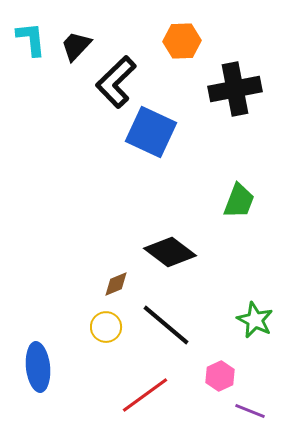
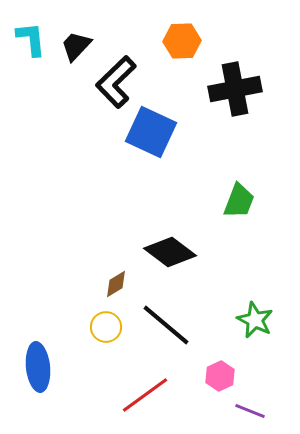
brown diamond: rotated 8 degrees counterclockwise
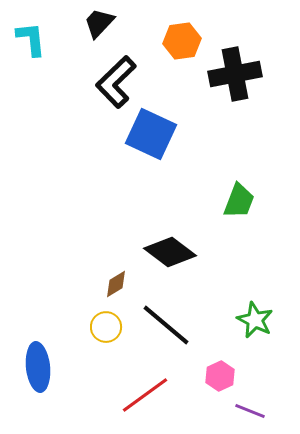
orange hexagon: rotated 6 degrees counterclockwise
black trapezoid: moved 23 px right, 23 px up
black cross: moved 15 px up
blue square: moved 2 px down
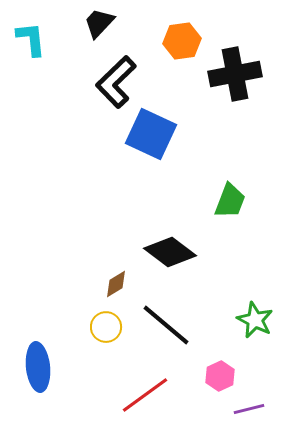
green trapezoid: moved 9 px left
purple line: moved 1 px left, 2 px up; rotated 36 degrees counterclockwise
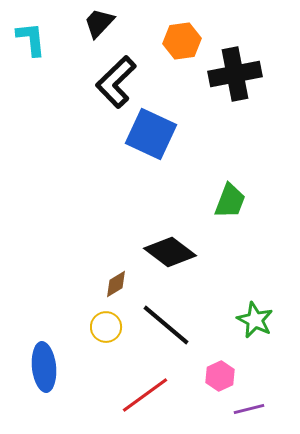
blue ellipse: moved 6 px right
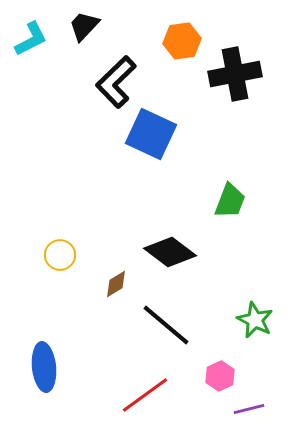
black trapezoid: moved 15 px left, 3 px down
cyan L-shape: rotated 69 degrees clockwise
yellow circle: moved 46 px left, 72 px up
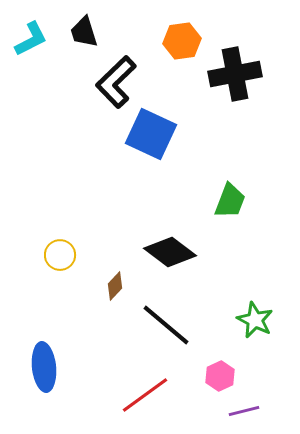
black trapezoid: moved 6 px down; rotated 60 degrees counterclockwise
brown diamond: moved 1 px left, 2 px down; rotated 16 degrees counterclockwise
purple line: moved 5 px left, 2 px down
